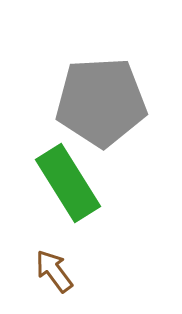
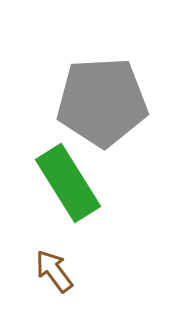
gray pentagon: moved 1 px right
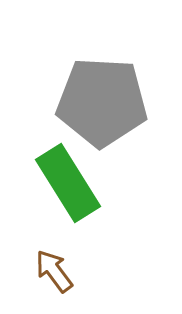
gray pentagon: rotated 6 degrees clockwise
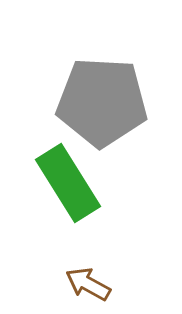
brown arrow: moved 34 px right, 13 px down; rotated 24 degrees counterclockwise
